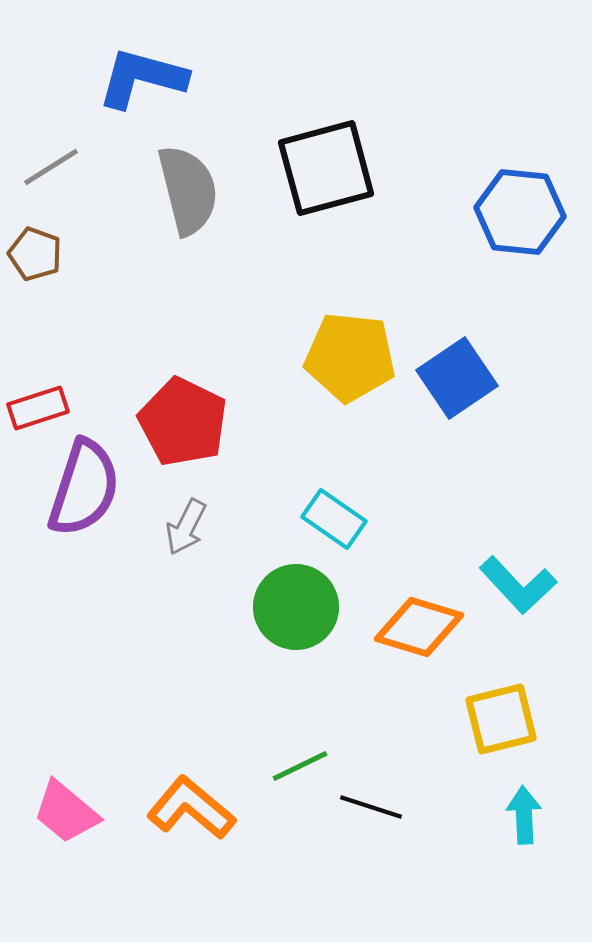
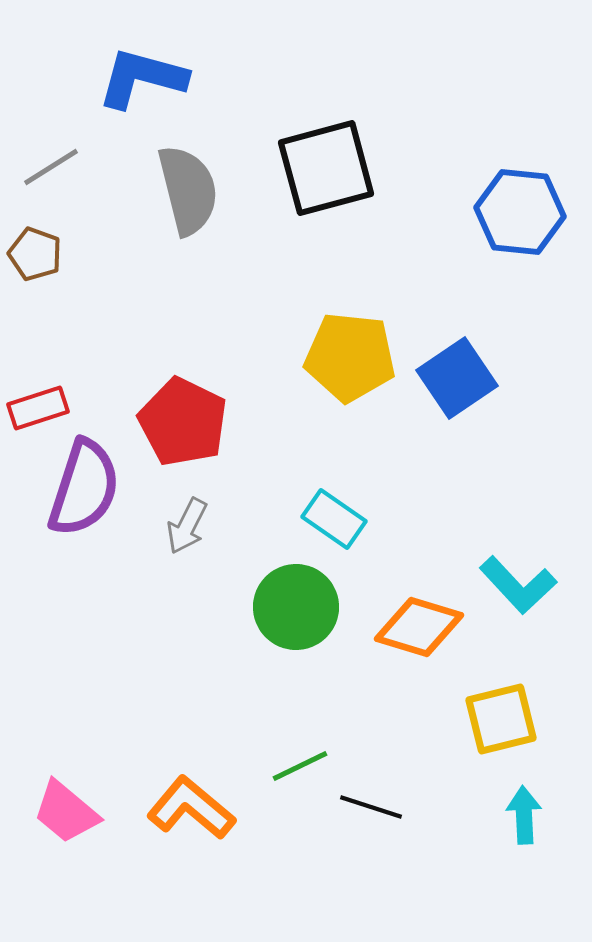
gray arrow: moved 1 px right, 1 px up
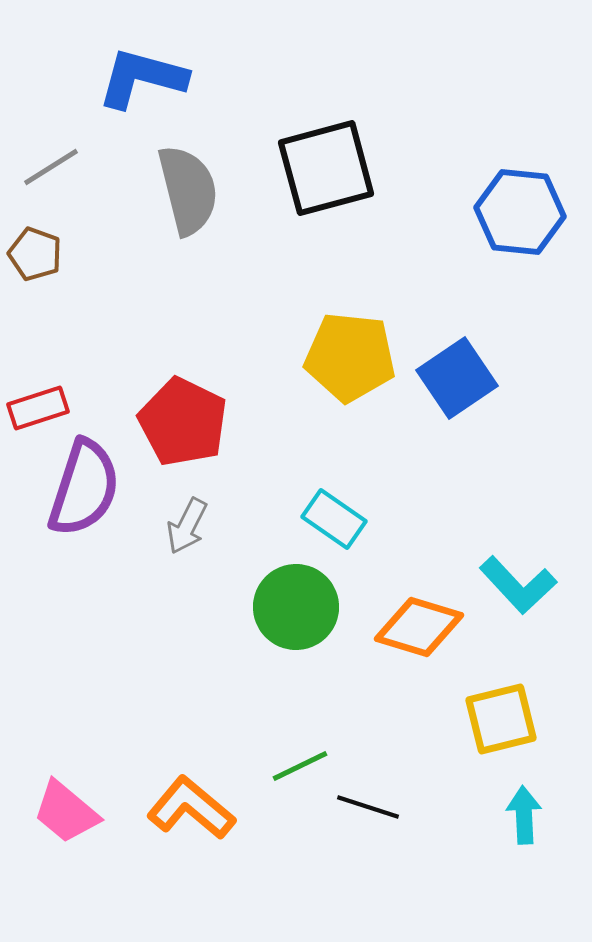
black line: moved 3 px left
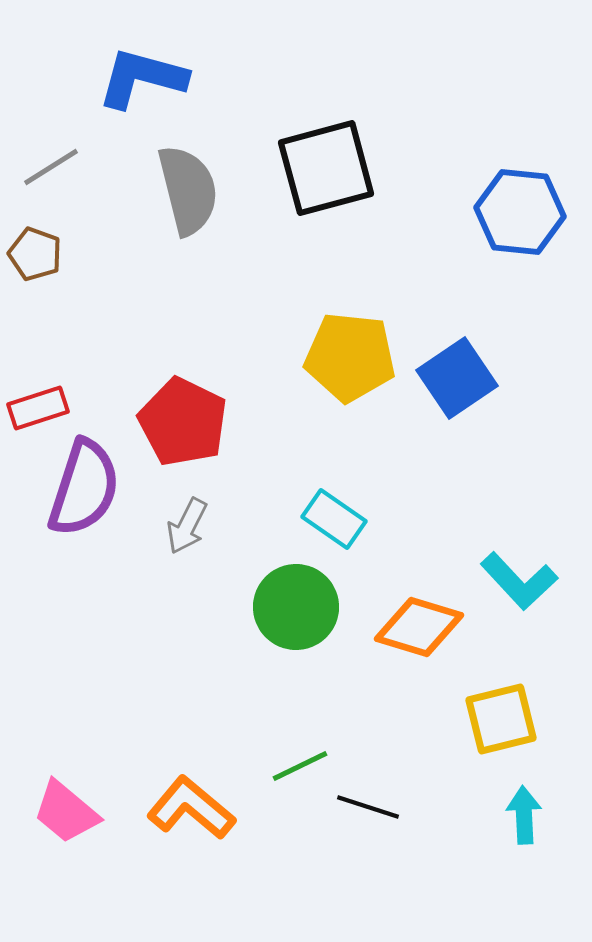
cyan L-shape: moved 1 px right, 4 px up
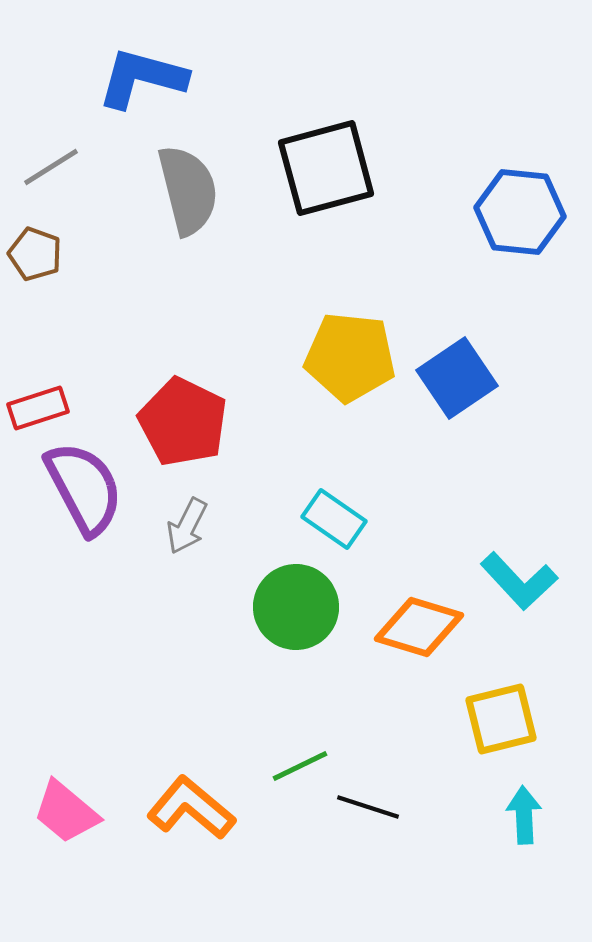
purple semicircle: rotated 46 degrees counterclockwise
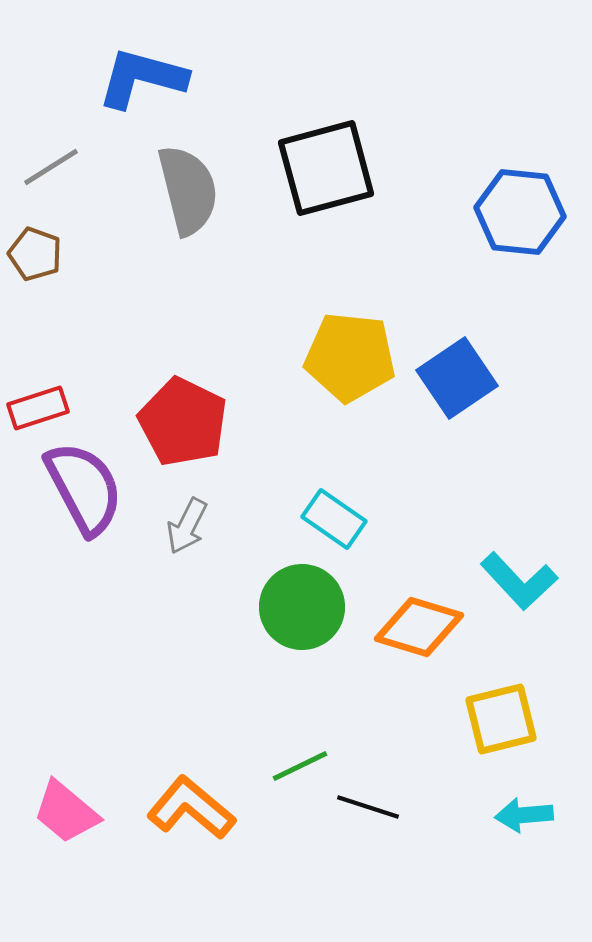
green circle: moved 6 px right
cyan arrow: rotated 92 degrees counterclockwise
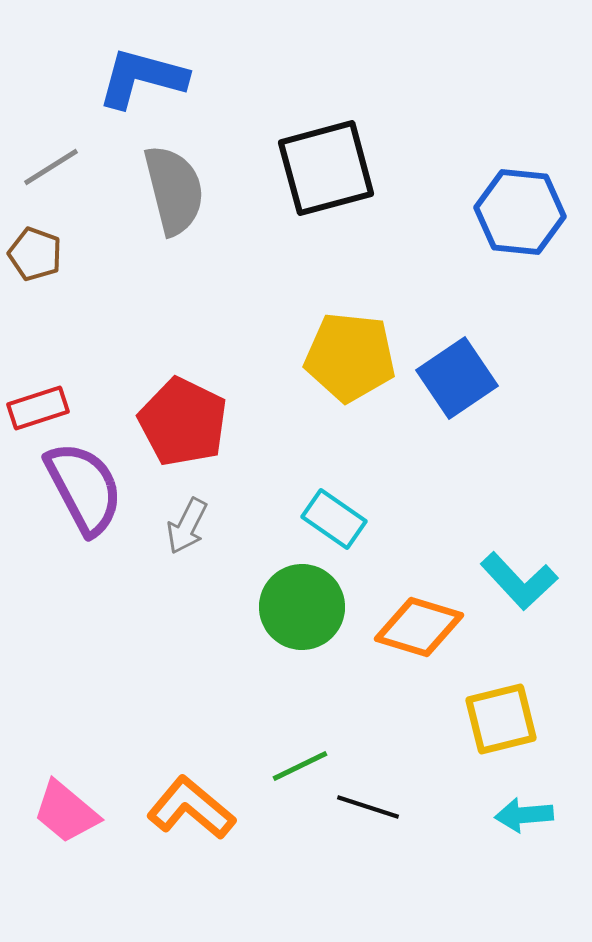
gray semicircle: moved 14 px left
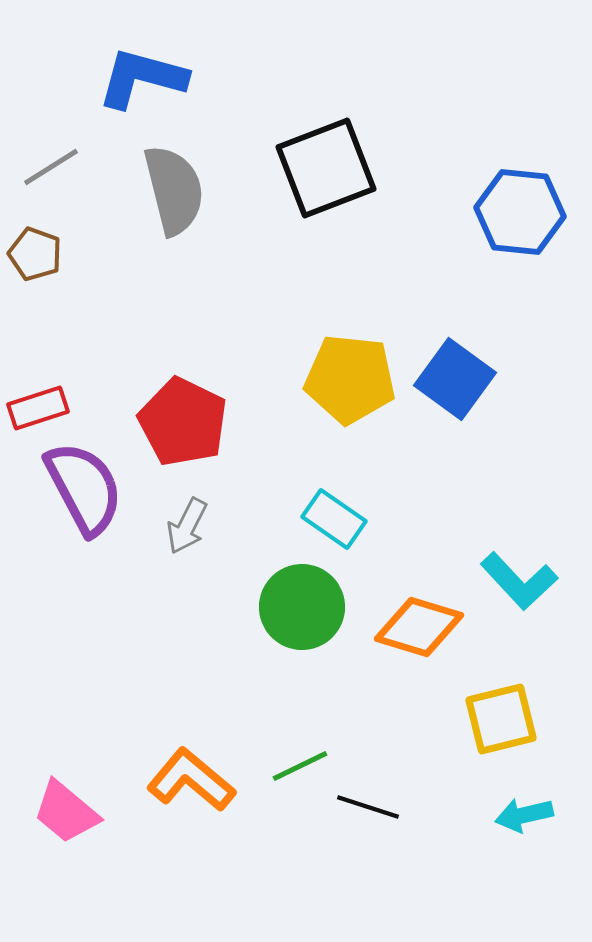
black square: rotated 6 degrees counterclockwise
yellow pentagon: moved 22 px down
blue square: moved 2 px left, 1 px down; rotated 20 degrees counterclockwise
orange L-shape: moved 28 px up
cyan arrow: rotated 8 degrees counterclockwise
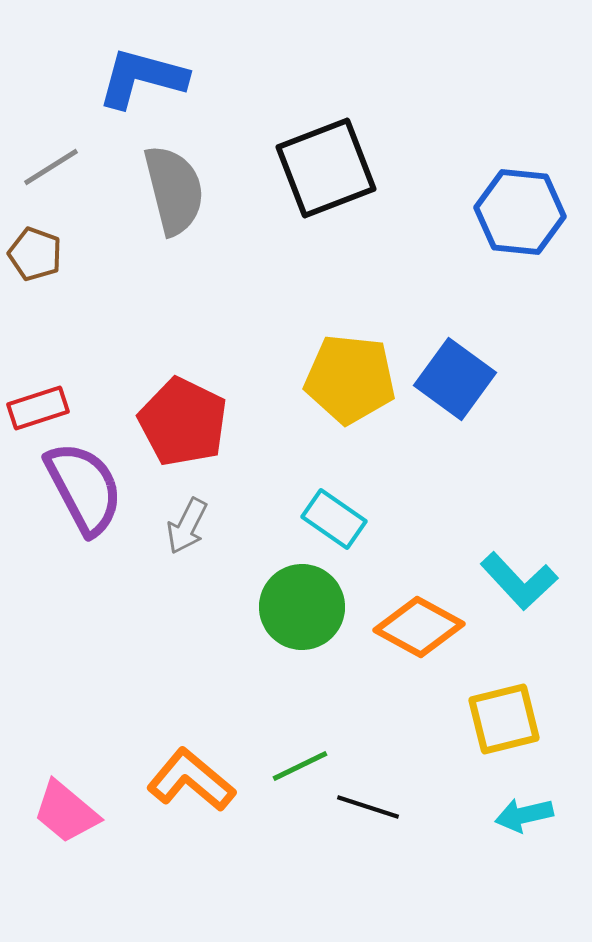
orange diamond: rotated 12 degrees clockwise
yellow square: moved 3 px right
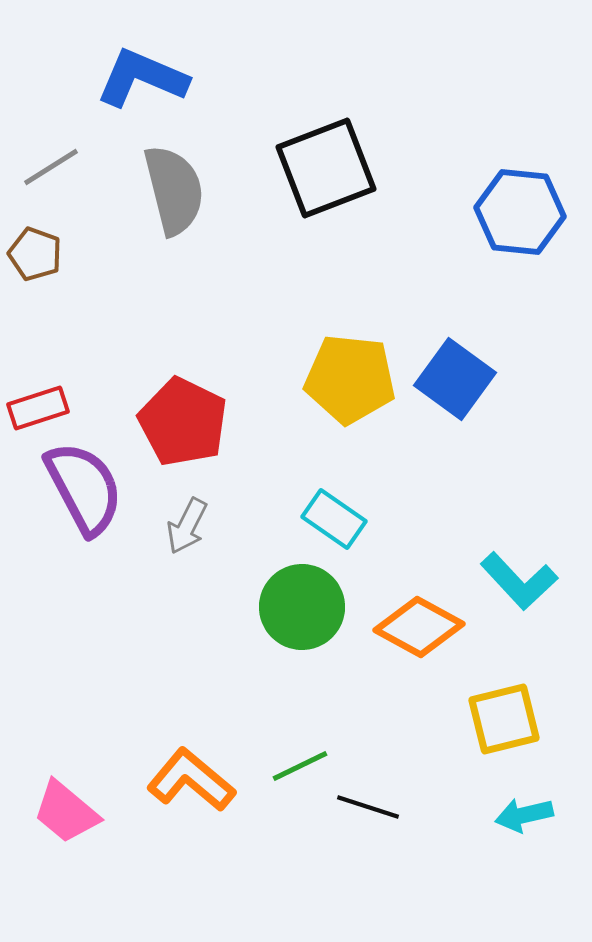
blue L-shape: rotated 8 degrees clockwise
